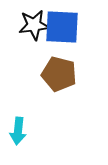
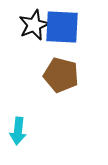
black star: rotated 16 degrees counterclockwise
brown pentagon: moved 2 px right, 1 px down
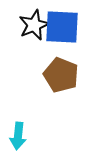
brown pentagon: rotated 8 degrees clockwise
cyan arrow: moved 5 px down
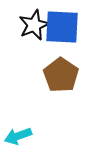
brown pentagon: rotated 12 degrees clockwise
cyan arrow: rotated 64 degrees clockwise
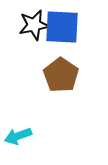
black star: rotated 12 degrees clockwise
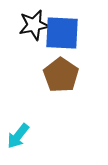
blue square: moved 6 px down
cyan arrow: rotated 32 degrees counterclockwise
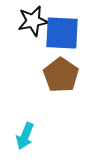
black star: moved 1 px left, 4 px up
cyan arrow: moved 7 px right; rotated 16 degrees counterclockwise
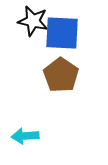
black star: rotated 24 degrees clockwise
cyan arrow: rotated 64 degrees clockwise
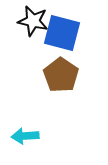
blue square: rotated 12 degrees clockwise
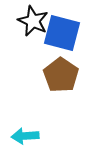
black star: rotated 12 degrees clockwise
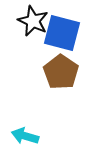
brown pentagon: moved 3 px up
cyan arrow: rotated 20 degrees clockwise
